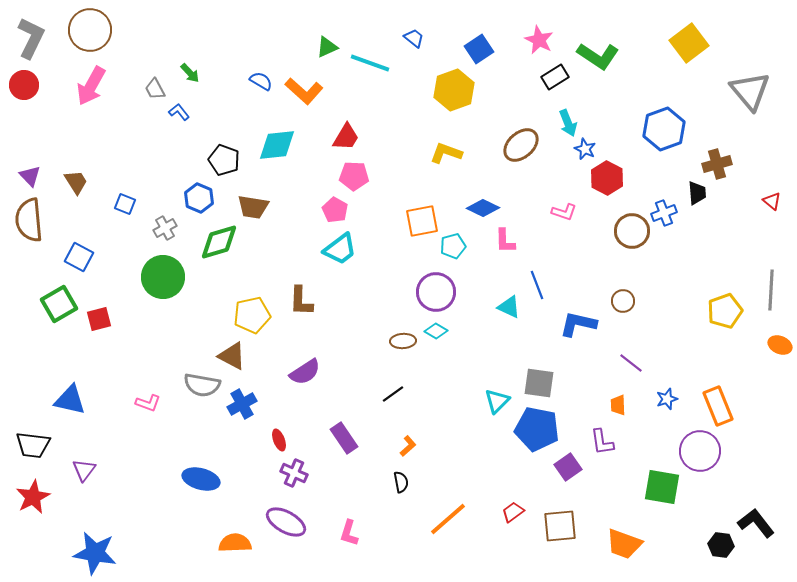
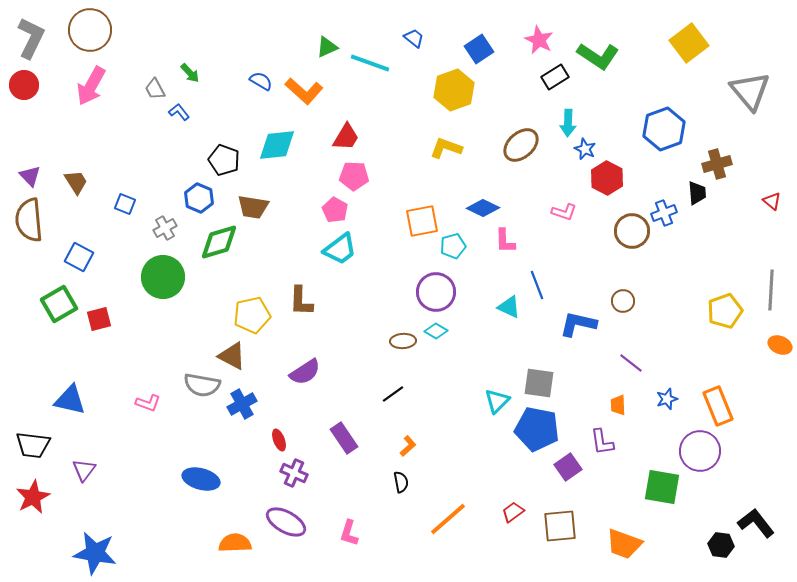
cyan arrow at (568, 123): rotated 24 degrees clockwise
yellow L-shape at (446, 153): moved 5 px up
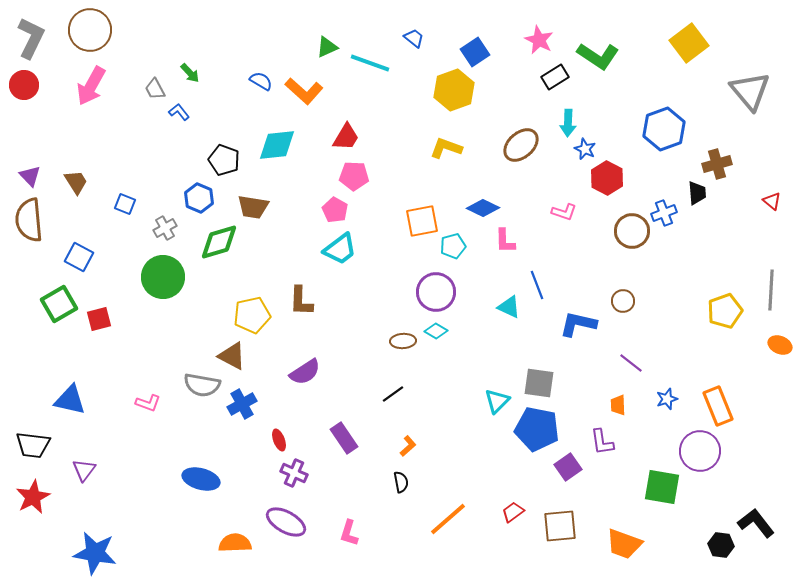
blue square at (479, 49): moved 4 px left, 3 px down
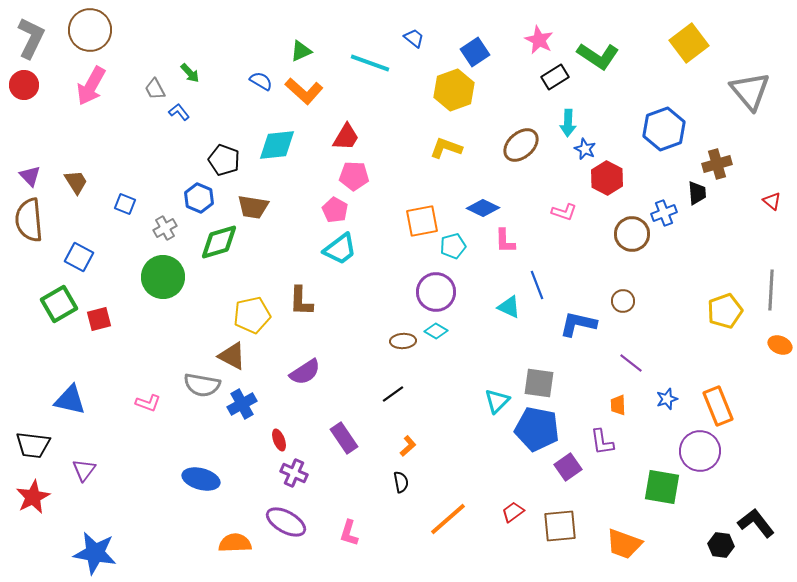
green triangle at (327, 47): moved 26 px left, 4 px down
brown circle at (632, 231): moved 3 px down
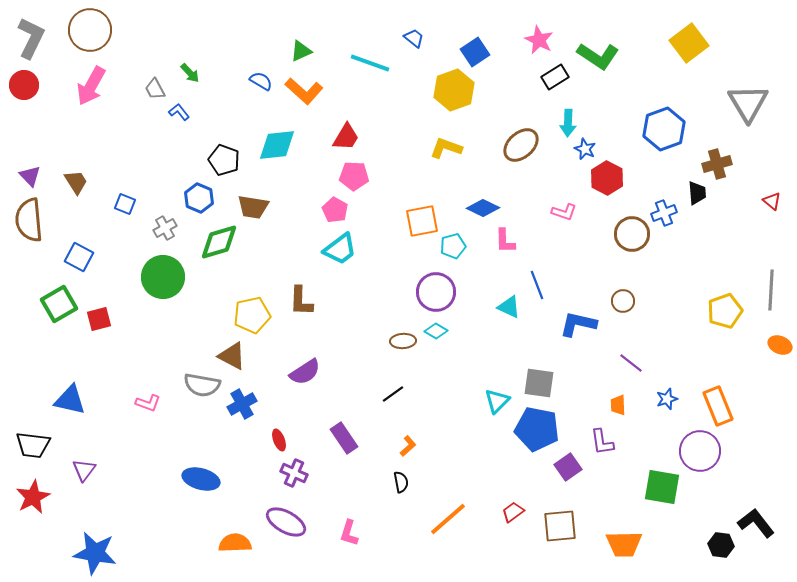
gray triangle at (750, 91): moved 2 px left, 12 px down; rotated 9 degrees clockwise
orange trapezoid at (624, 544): rotated 21 degrees counterclockwise
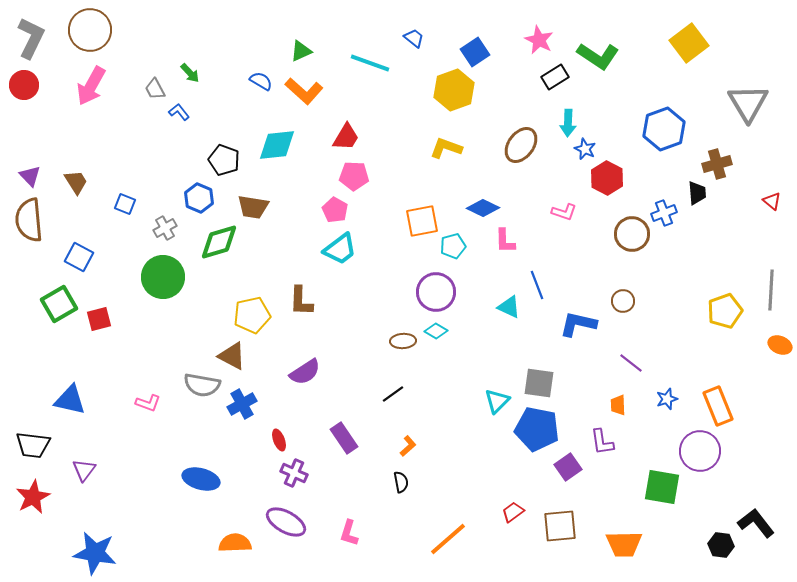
brown ellipse at (521, 145): rotated 12 degrees counterclockwise
orange line at (448, 519): moved 20 px down
